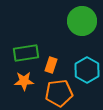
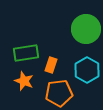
green circle: moved 4 px right, 8 px down
orange star: rotated 24 degrees clockwise
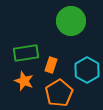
green circle: moved 15 px left, 8 px up
orange pentagon: rotated 24 degrees counterclockwise
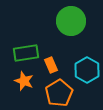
orange rectangle: rotated 42 degrees counterclockwise
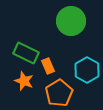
green rectangle: rotated 35 degrees clockwise
orange rectangle: moved 3 px left, 1 px down
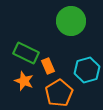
cyan hexagon: rotated 15 degrees clockwise
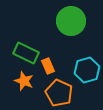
orange pentagon: rotated 16 degrees counterclockwise
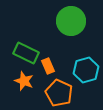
cyan hexagon: moved 1 px left
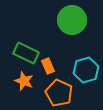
green circle: moved 1 px right, 1 px up
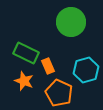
green circle: moved 1 px left, 2 px down
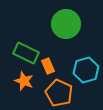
green circle: moved 5 px left, 2 px down
